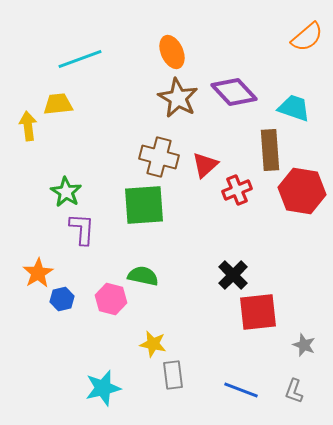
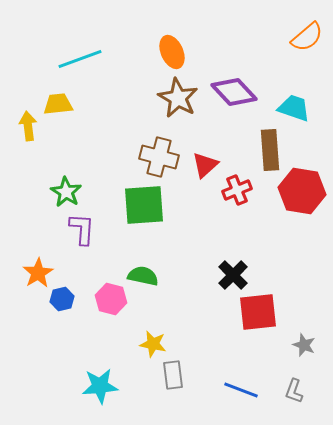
cyan star: moved 3 px left, 2 px up; rotated 9 degrees clockwise
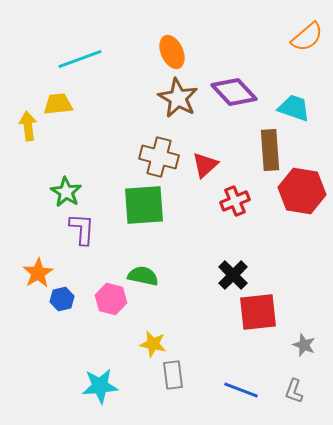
red cross: moved 2 px left, 11 px down
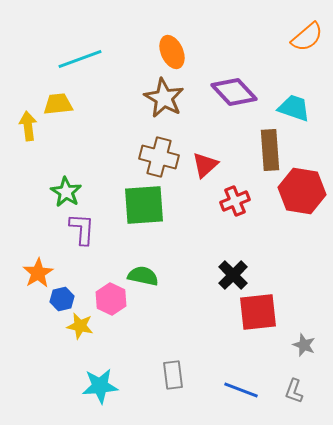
brown star: moved 14 px left
pink hexagon: rotated 12 degrees clockwise
yellow star: moved 73 px left, 18 px up
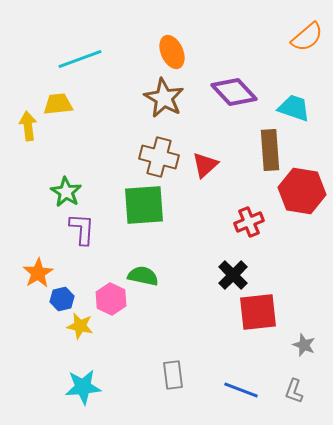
red cross: moved 14 px right, 21 px down
cyan star: moved 17 px left, 1 px down
